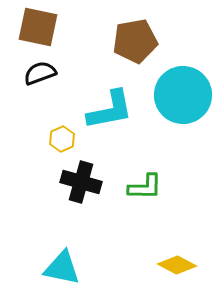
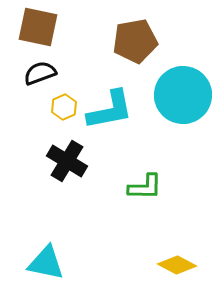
yellow hexagon: moved 2 px right, 32 px up
black cross: moved 14 px left, 21 px up; rotated 15 degrees clockwise
cyan triangle: moved 16 px left, 5 px up
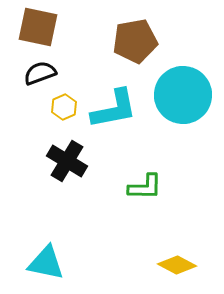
cyan L-shape: moved 4 px right, 1 px up
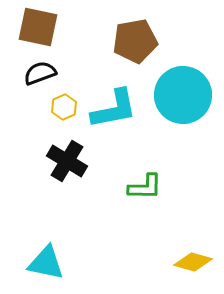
yellow diamond: moved 16 px right, 3 px up; rotated 12 degrees counterclockwise
